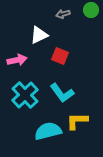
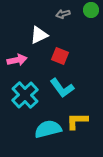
cyan L-shape: moved 5 px up
cyan semicircle: moved 2 px up
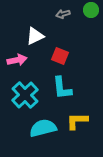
white triangle: moved 4 px left, 1 px down
cyan L-shape: rotated 30 degrees clockwise
cyan semicircle: moved 5 px left, 1 px up
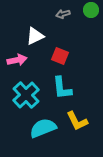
cyan cross: moved 1 px right
yellow L-shape: rotated 115 degrees counterclockwise
cyan semicircle: rotated 8 degrees counterclockwise
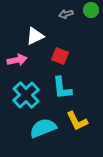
gray arrow: moved 3 px right
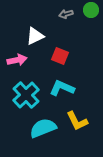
cyan L-shape: rotated 120 degrees clockwise
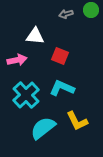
white triangle: rotated 30 degrees clockwise
cyan semicircle: rotated 16 degrees counterclockwise
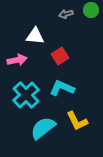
red square: rotated 36 degrees clockwise
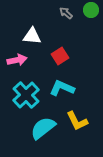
gray arrow: moved 1 px up; rotated 56 degrees clockwise
white triangle: moved 3 px left
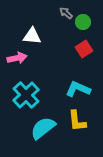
green circle: moved 8 px left, 12 px down
red square: moved 24 px right, 7 px up
pink arrow: moved 2 px up
cyan L-shape: moved 16 px right, 1 px down
yellow L-shape: rotated 20 degrees clockwise
